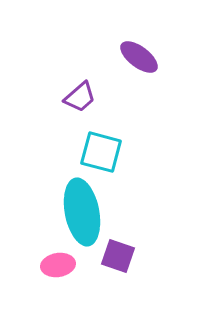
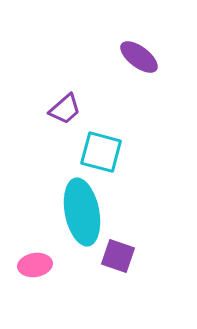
purple trapezoid: moved 15 px left, 12 px down
pink ellipse: moved 23 px left
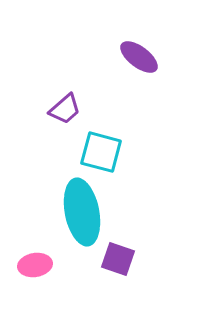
purple square: moved 3 px down
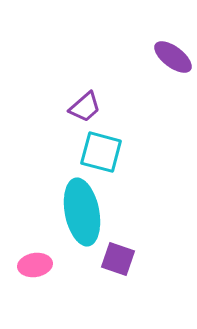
purple ellipse: moved 34 px right
purple trapezoid: moved 20 px right, 2 px up
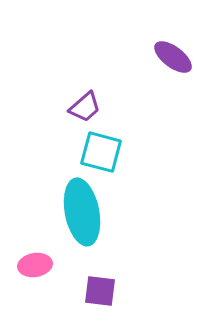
purple square: moved 18 px left, 32 px down; rotated 12 degrees counterclockwise
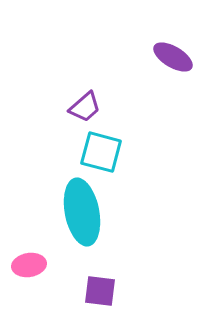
purple ellipse: rotated 6 degrees counterclockwise
pink ellipse: moved 6 px left
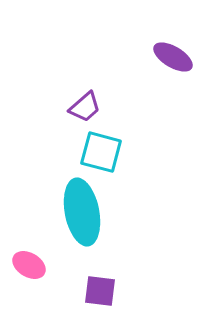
pink ellipse: rotated 40 degrees clockwise
